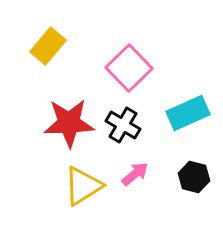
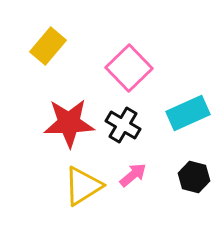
pink arrow: moved 2 px left, 1 px down
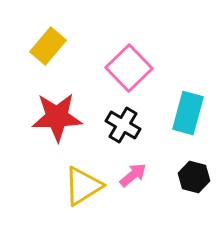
cyan rectangle: rotated 51 degrees counterclockwise
red star: moved 12 px left, 6 px up
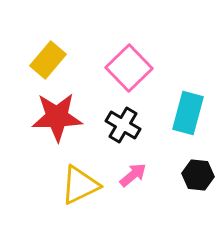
yellow rectangle: moved 14 px down
black hexagon: moved 4 px right, 2 px up; rotated 8 degrees counterclockwise
yellow triangle: moved 3 px left, 1 px up; rotated 6 degrees clockwise
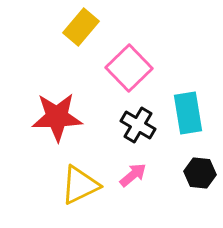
yellow rectangle: moved 33 px right, 33 px up
cyan rectangle: rotated 24 degrees counterclockwise
black cross: moved 15 px right
black hexagon: moved 2 px right, 2 px up
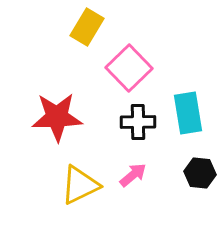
yellow rectangle: moved 6 px right; rotated 9 degrees counterclockwise
black cross: moved 3 px up; rotated 32 degrees counterclockwise
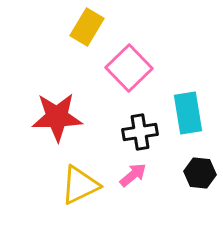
black cross: moved 2 px right, 10 px down; rotated 8 degrees counterclockwise
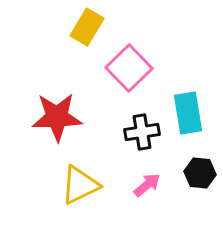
black cross: moved 2 px right
pink arrow: moved 14 px right, 10 px down
